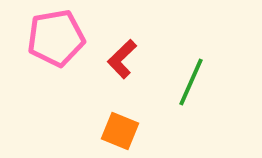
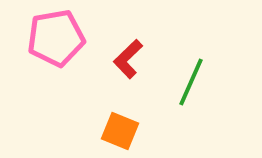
red L-shape: moved 6 px right
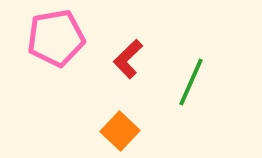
orange square: rotated 21 degrees clockwise
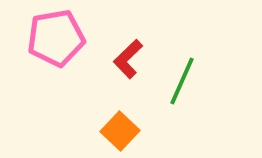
green line: moved 9 px left, 1 px up
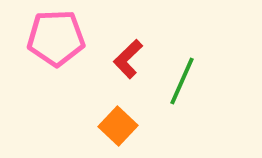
pink pentagon: rotated 8 degrees clockwise
orange square: moved 2 px left, 5 px up
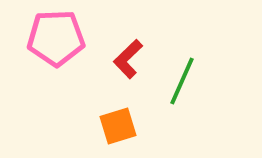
orange square: rotated 30 degrees clockwise
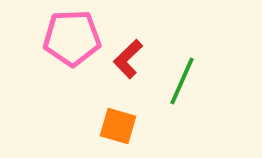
pink pentagon: moved 16 px right
orange square: rotated 33 degrees clockwise
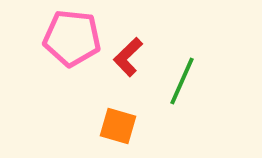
pink pentagon: rotated 8 degrees clockwise
red L-shape: moved 2 px up
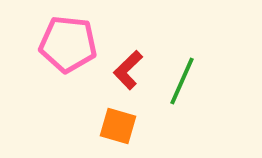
pink pentagon: moved 4 px left, 6 px down
red L-shape: moved 13 px down
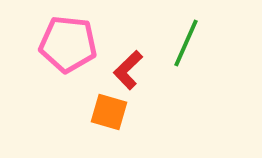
green line: moved 4 px right, 38 px up
orange square: moved 9 px left, 14 px up
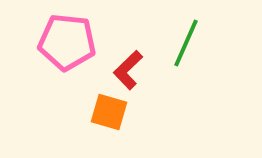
pink pentagon: moved 1 px left, 2 px up
